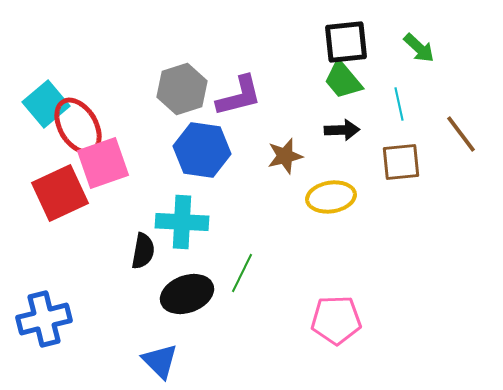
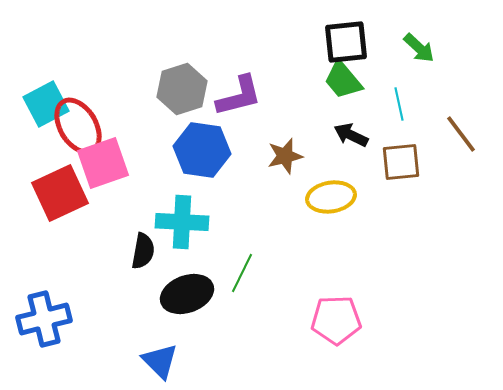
cyan square: rotated 12 degrees clockwise
black arrow: moved 9 px right, 5 px down; rotated 152 degrees counterclockwise
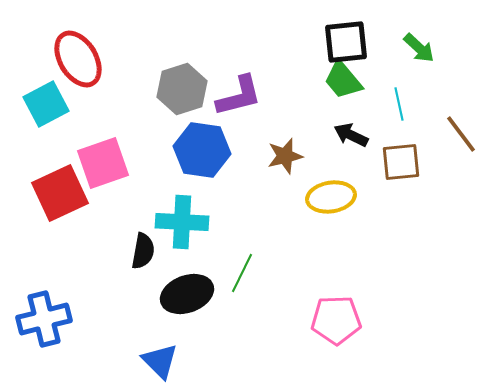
red ellipse: moved 67 px up
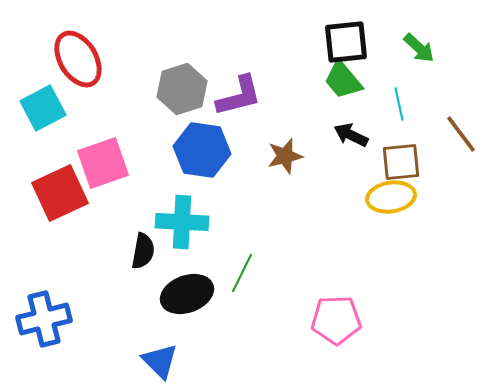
cyan square: moved 3 px left, 4 px down
yellow ellipse: moved 60 px right
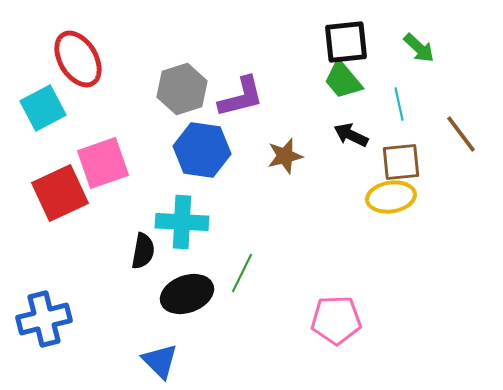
purple L-shape: moved 2 px right, 1 px down
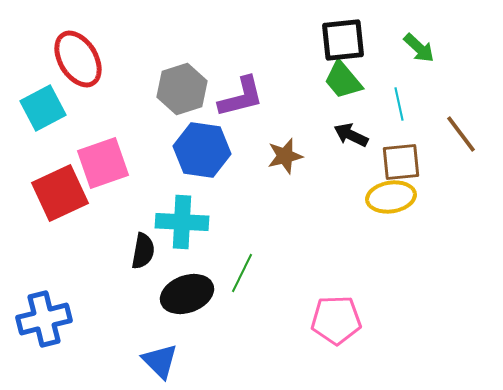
black square: moved 3 px left, 2 px up
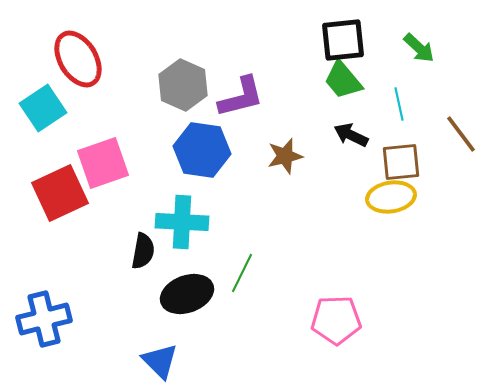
gray hexagon: moved 1 px right, 4 px up; rotated 18 degrees counterclockwise
cyan square: rotated 6 degrees counterclockwise
